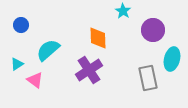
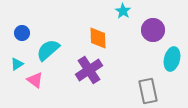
blue circle: moved 1 px right, 8 px down
gray rectangle: moved 13 px down
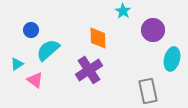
blue circle: moved 9 px right, 3 px up
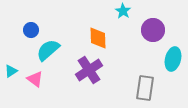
cyan ellipse: moved 1 px right
cyan triangle: moved 6 px left, 7 px down
pink triangle: moved 1 px up
gray rectangle: moved 3 px left, 3 px up; rotated 20 degrees clockwise
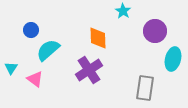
purple circle: moved 2 px right, 1 px down
cyan triangle: moved 3 px up; rotated 24 degrees counterclockwise
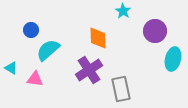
cyan triangle: rotated 32 degrees counterclockwise
pink triangle: rotated 30 degrees counterclockwise
gray rectangle: moved 24 px left, 1 px down; rotated 20 degrees counterclockwise
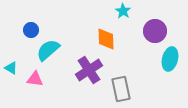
orange diamond: moved 8 px right, 1 px down
cyan ellipse: moved 3 px left
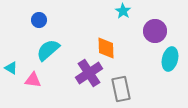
blue circle: moved 8 px right, 10 px up
orange diamond: moved 9 px down
purple cross: moved 3 px down
pink triangle: moved 2 px left, 1 px down
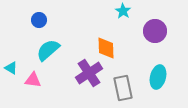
cyan ellipse: moved 12 px left, 18 px down
gray rectangle: moved 2 px right, 1 px up
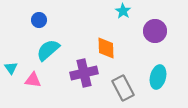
cyan triangle: rotated 24 degrees clockwise
purple cross: moved 5 px left; rotated 20 degrees clockwise
gray rectangle: rotated 15 degrees counterclockwise
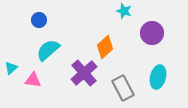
cyan star: moved 1 px right; rotated 14 degrees counterclockwise
purple circle: moved 3 px left, 2 px down
orange diamond: moved 1 px left, 1 px up; rotated 50 degrees clockwise
cyan triangle: rotated 24 degrees clockwise
purple cross: rotated 28 degrees counterclockwise
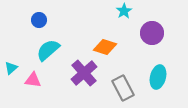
cyan star: rotated 21 degrees clockwise
orange diamond: rotated 60 degrees clockwise
